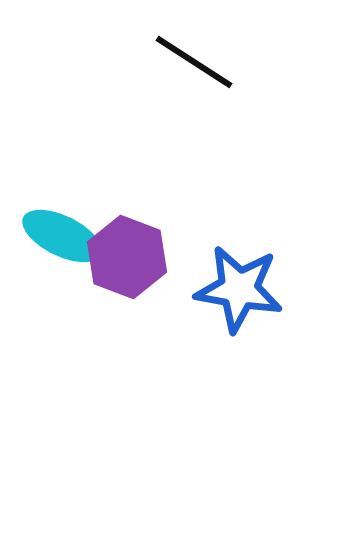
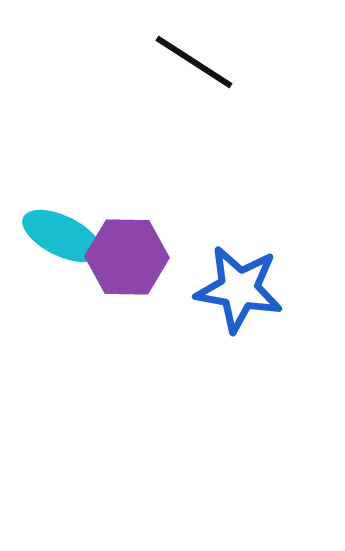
purple hexagon: rotated 20 degrees counterclockwise
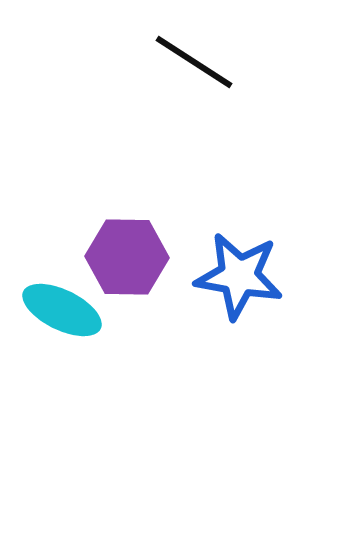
cyan ellipse: moved 74 px down
blue star: moved 13 px up
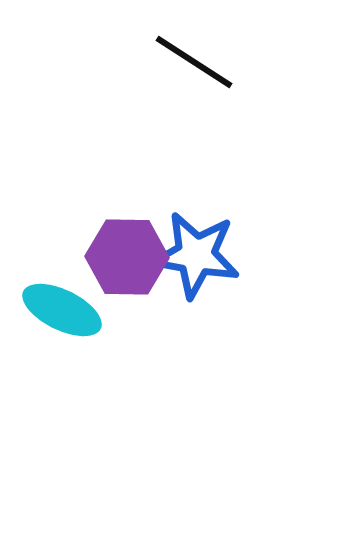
blue star: moved 43 px left, 21 px up
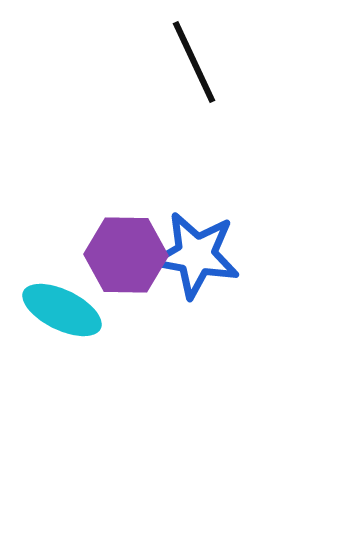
black line: rotated 32 degrees clockwise
purple hexagon: moved 1 px left, 2 px up
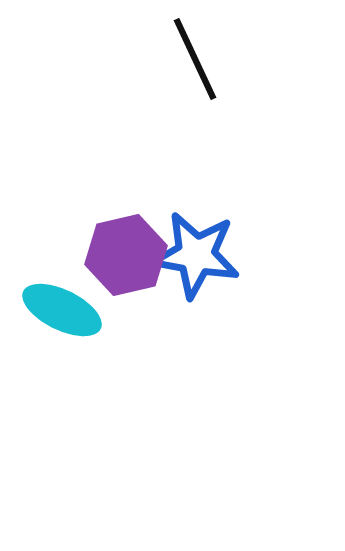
black line: moved 1 px right, 3 px up
purple hexagon: rotated 14 degrees counterclockwise
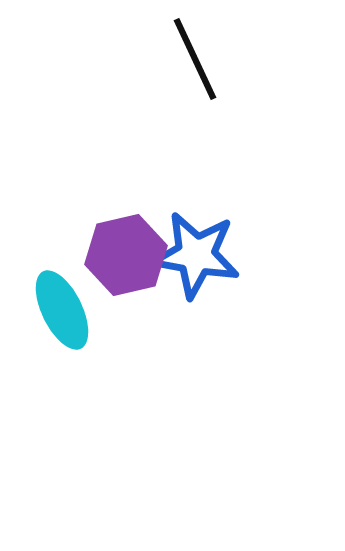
cyan ellipse: rotated 38 degrees clockwise
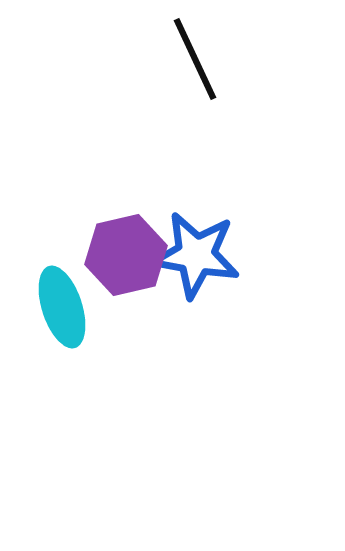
cyan ellipse: moved 3 px up; rotated 8 degrees clockwise
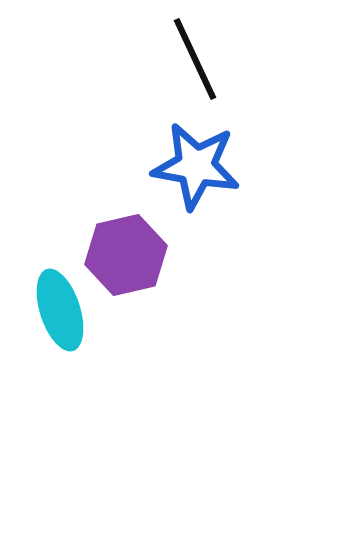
blue star: moved 89 px up
cyan ellipse: moved 2 px left, 3 px down
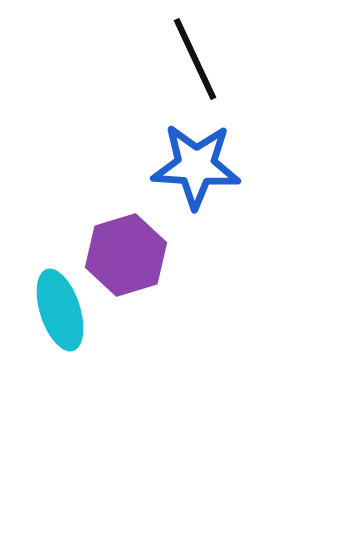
blue star: rotated 6 degrees counterclockwise
purple hexagon: rotated 4 degrees counterclockwise
